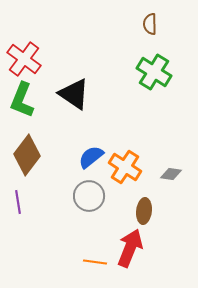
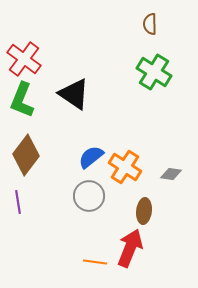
brown diamond: moved 1 px left
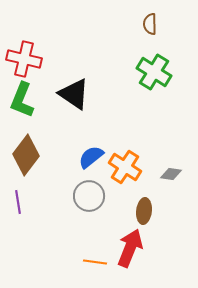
red cross: rotated 24 degrees counterclockwise
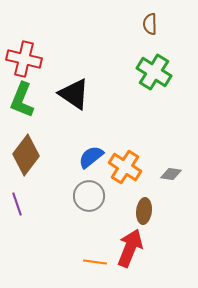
purple line: moved 1 px left, 2 px down; rotated 10 degrees counterclockwise
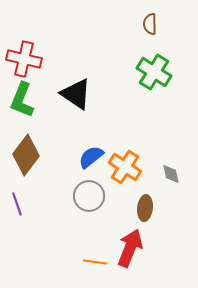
black triangle: moved 2 px right
gray diamond: rotated 70 degrees clockwise
brown ellipse: moved 1 px right, 3 px up
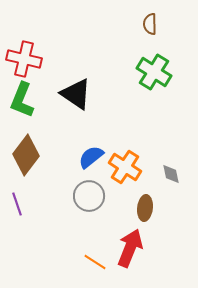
orange line: rotated 25 degrees clockwise
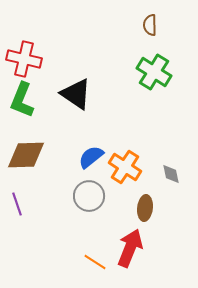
brown semicircle: moved 1 px down
brown diamond: rotated 51 degrees clockwise
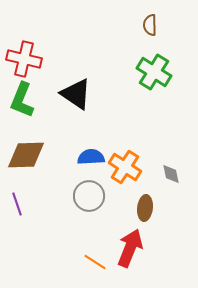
blue semicircle: rotated 36 degrees clockwise
